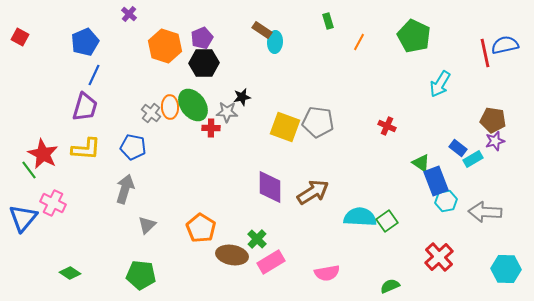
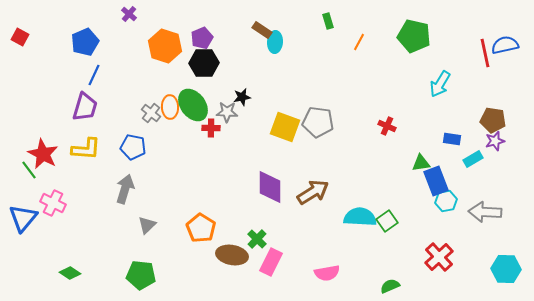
green pentagon at (414, 36): rotated 12 degrees counterclockwise
blue rectangle at (458, 148): moved 6 px left, 9 px up; rotated 30 degrees counterclockwise
green triangle at (421, 163): rotated 42 degrees counterclockwise
pink rectangle at (271, 262): rotated 32 degrees counterclockwise
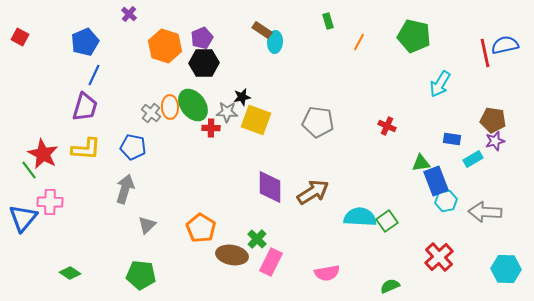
yellow square at (285, 127): moved 29 px left, 7 px up
pink cross at (53, 203): moved 3 px left, 1 px up; rotated 25 degrees counterclockwise
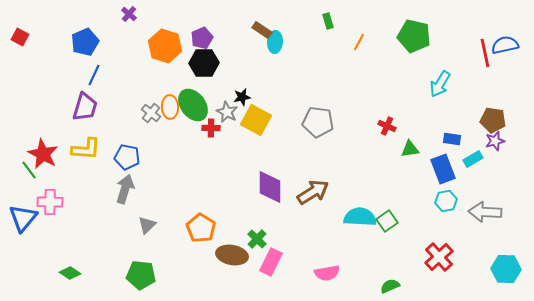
gray star at (227, 112): rotated 25 degrees clockwise
yellow square at (256, 120): rotated 8 degrees clockwise
blue pentagon at (133, 147): moved 6 px left, 10 px down
green triangle at (421, 163): moved 11 px left, 14 px up
blue rectangle at (436, 181): moved 7 px right, 12 px up
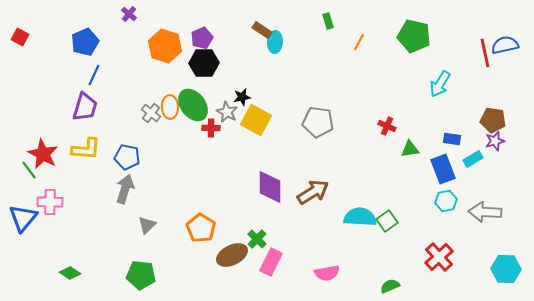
brown ellipse at (232, 255): rotated 36 degrees counterclockwise
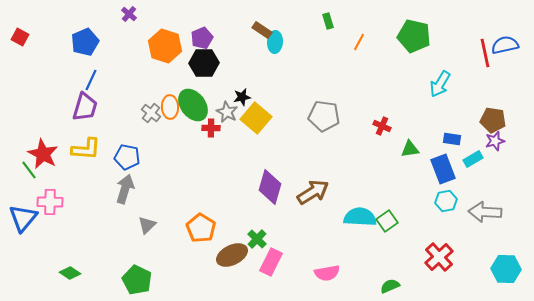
blue line at (94, 75): moved 3 px left, 5 px down
yellow square at (256, 120): moved 2 px up; rotated 12 degrees clockwise
gray pentagon at (318, 122): moved 6 px right, 6 px up
red cross at (387, 126): moved 5 px left
purple diamond at (270, 187): rotated 16 degrees clockwise
green pentagon at (141, 275): moved 4 px left, 5 px down; rotated 20 degrees clockwise
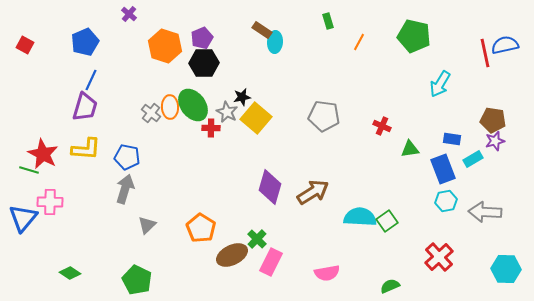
red square at (20, 37): moved 5 px right, 8 px down
green line at (29, 170): rotated 36 degrees counterclockwise
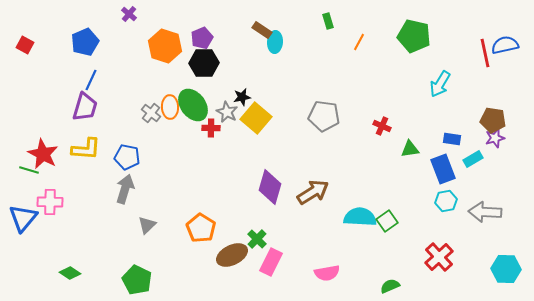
purple star at (495, 141): moved 3 px up
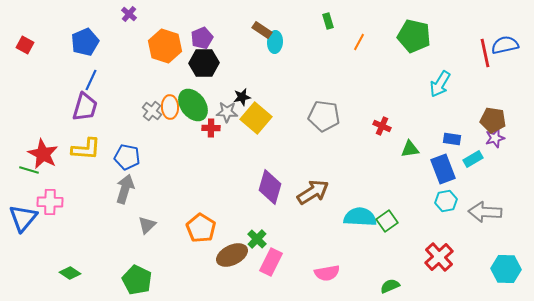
gray star at (227, 112): rotated 25 degrees counterclockwise
gray cross at (151, 113): moved 1 px right, 2 px up
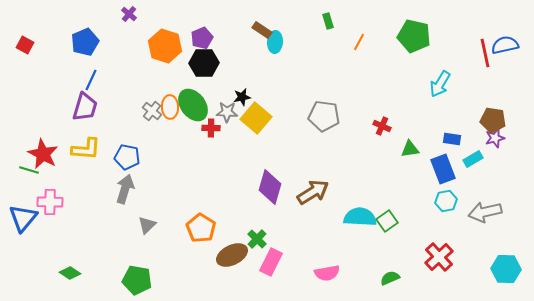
gray arrow at (485, 212): rotated 16 degrees counterclockwise
green pentagon at (137, 280): rotated 16 degrees counterclockwise
green semicircle at (390, 286): moved 8 px up
